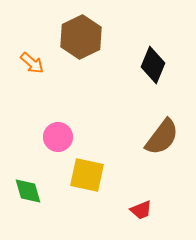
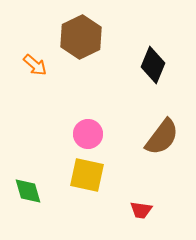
orange arrow: moved 3 px right, 2 px down
pink circle: moved 30 px right, 3 px up
red trapezoid: rotated 30 degrees clockwise
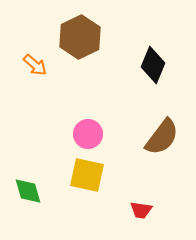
brown hexagon: moved 1 px left
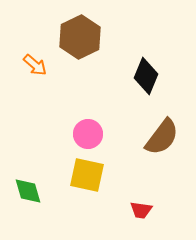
black diamond: moved 7 px left, 11 px down
